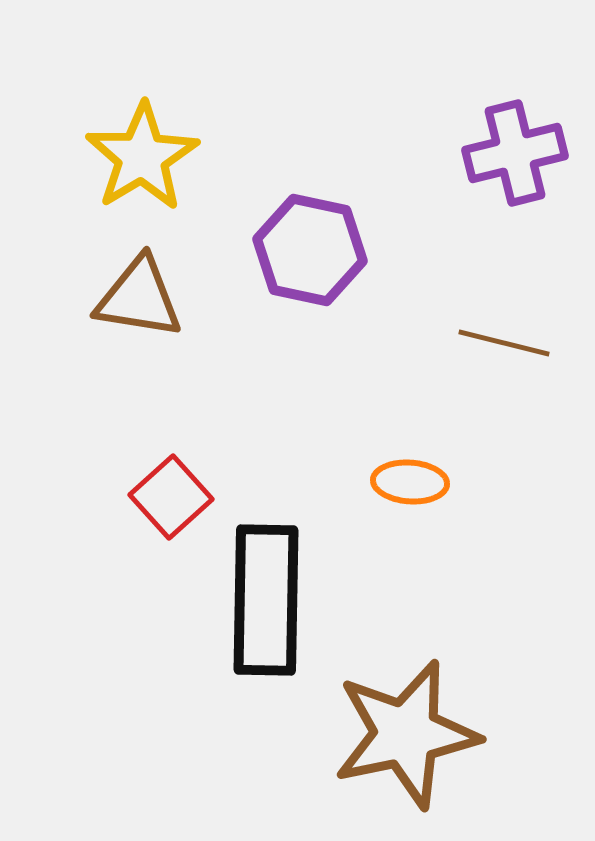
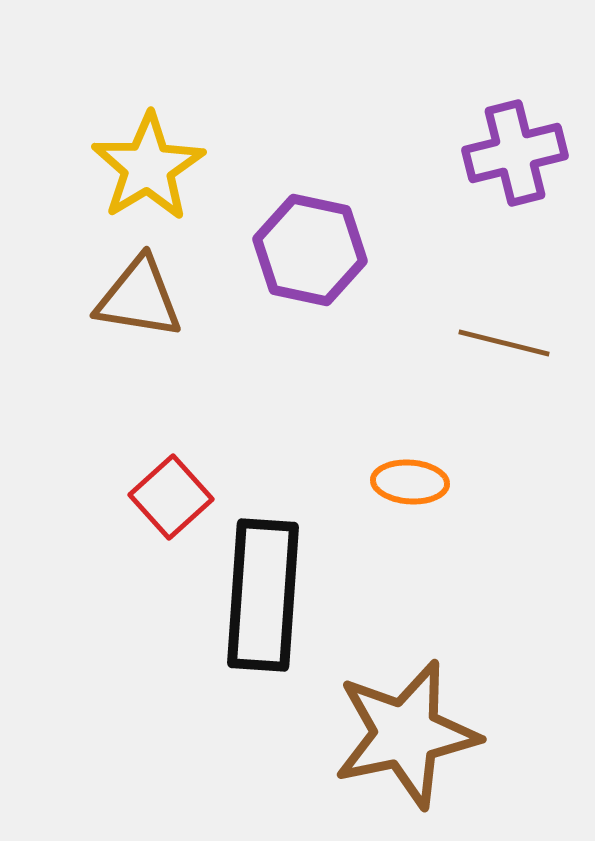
yellow star: moved 6 px right, 10 px down
black rectangle: moved 3 px left, 5 px up; rotated 3 degrees clockwise
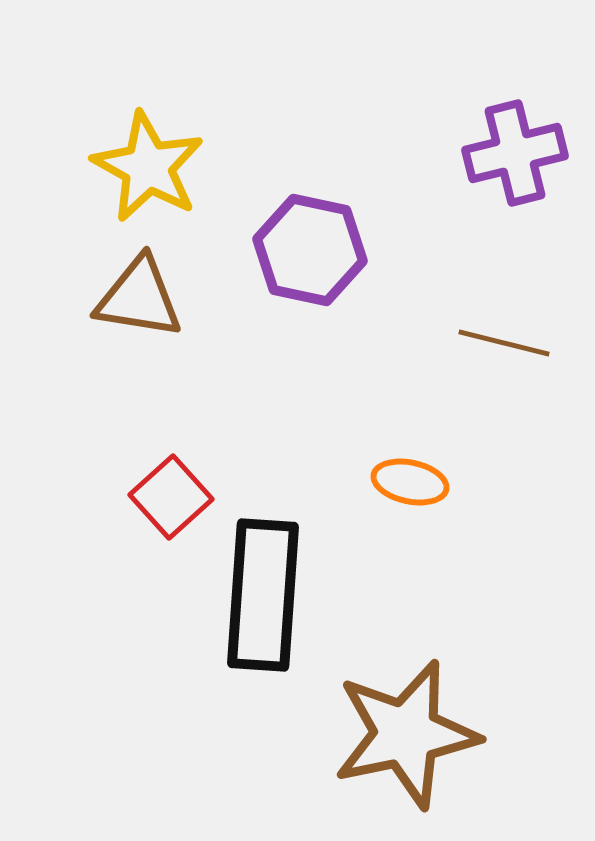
yellow star: rotated 12 degrees counterclockwise
orange ellipse: rotated 8 degrees clockwise
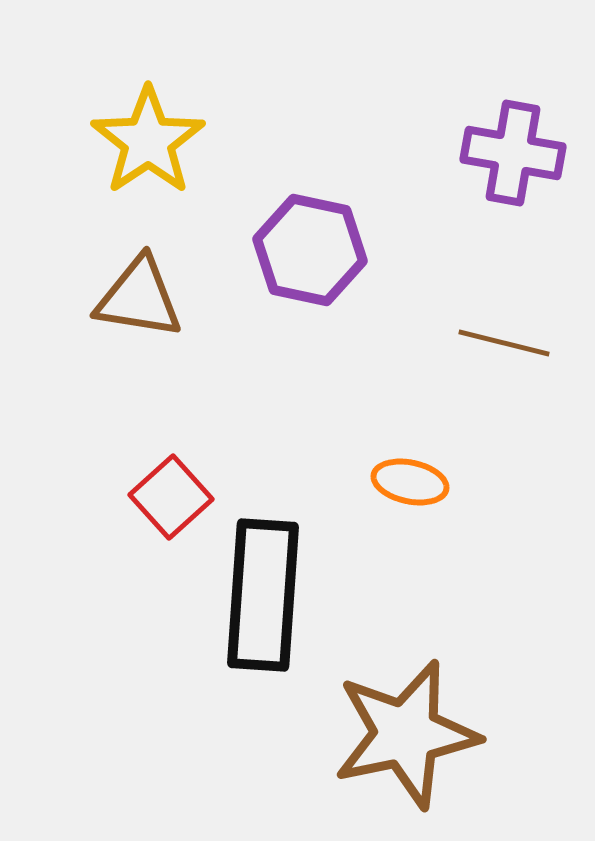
purple cross: moved 2 px left; rotated 24 degrees clockwise
yellow star: moved 26 px up; rotated 9 degrees clockwise
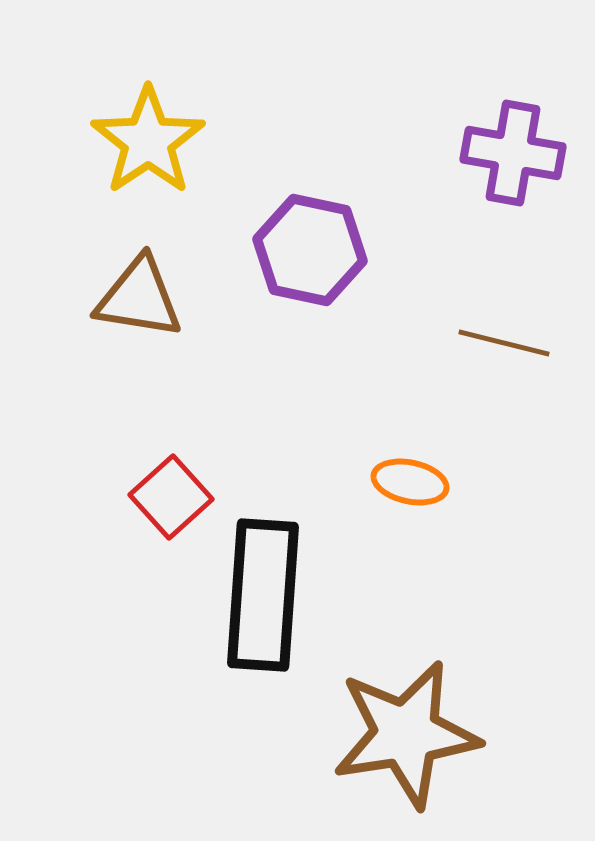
brown star: rotated 3 degrees clockwise
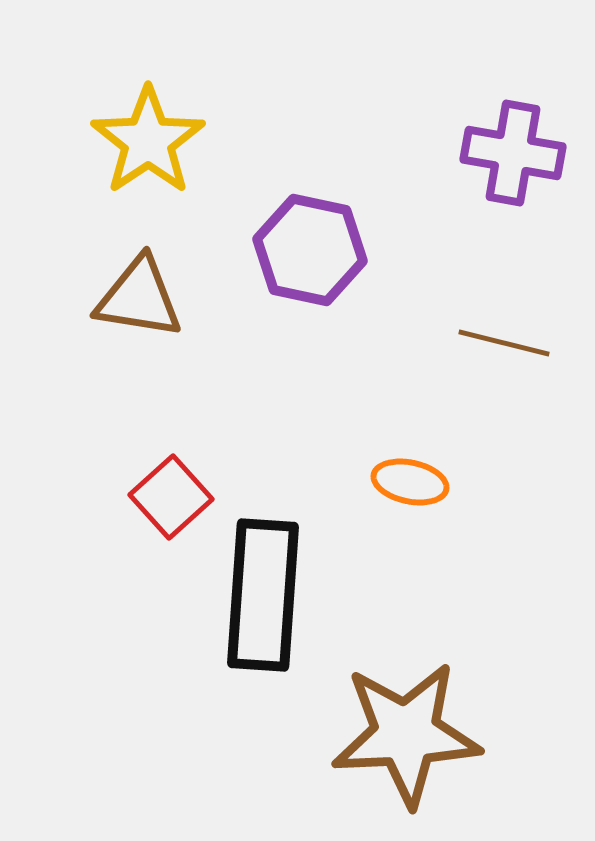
brown star: rotated 6 degrees clockwise
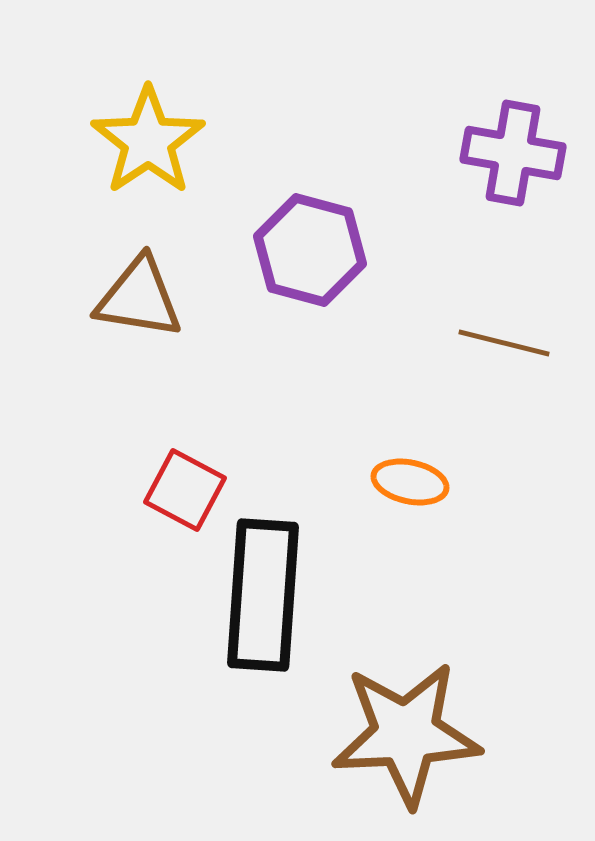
purple hexagon: rotated 3 degrees clockwise
red square: moved 14 px right, 7 px up; rotated 20 degrees counterclockwise
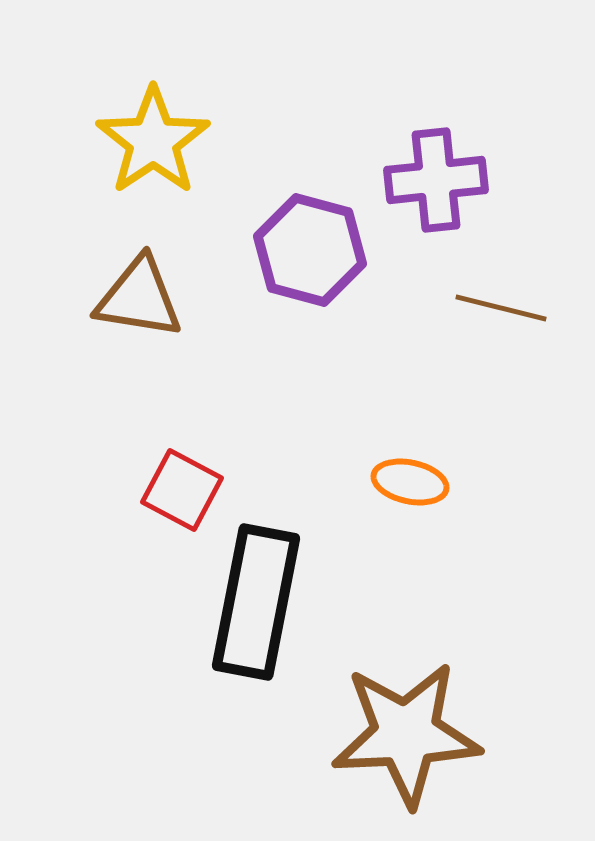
yellow star: moved 5 px right
purple cross: moved 77 px left, 27 px down; rotated 16 degrees counterclockwise
brown line: moved 3 px left, 35 px up
red square: moved 3 px left
black rectangle: moved 7 px left, 7 px down; rotated 7 degrees clockwise
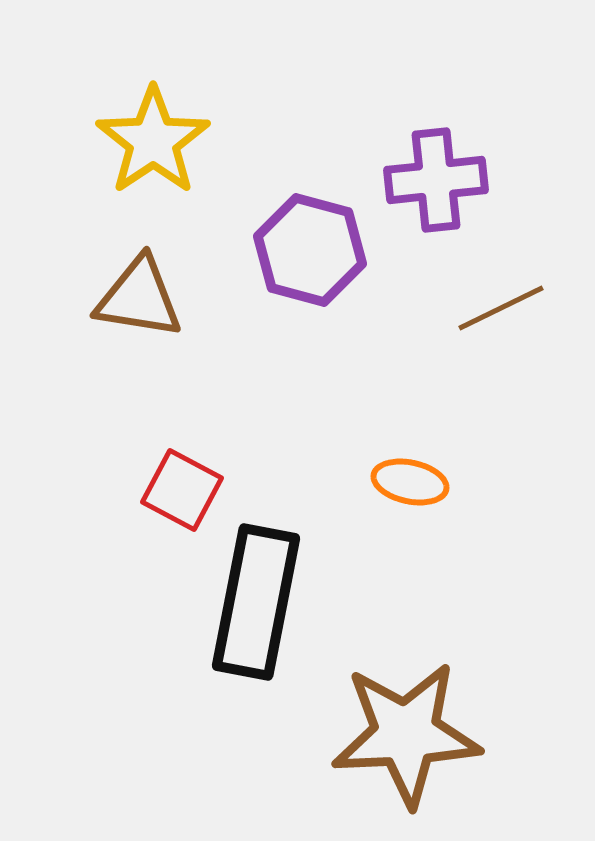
brown line: rotated 40 degrees counterclockwise
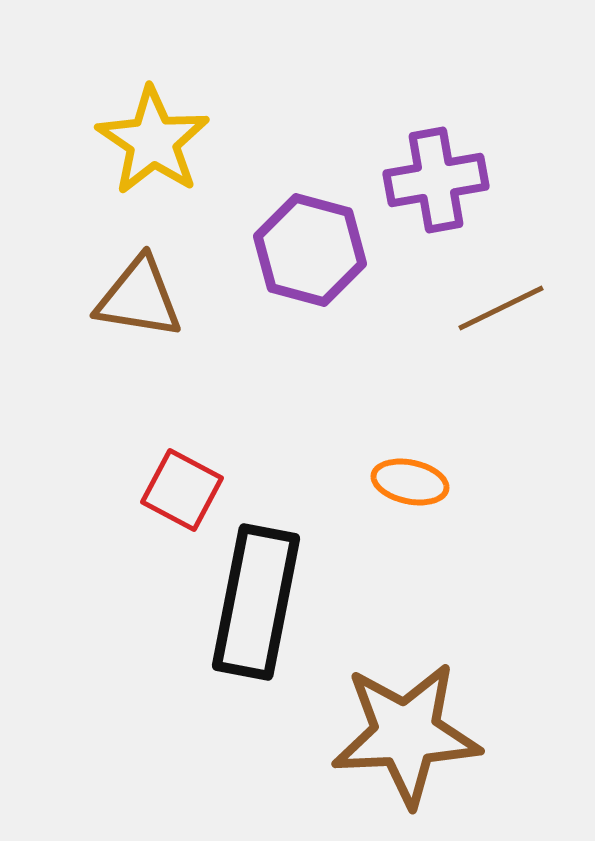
yellow star: rotated 4 degrees counterclockwise
purple cross: rotated 4 degrees counterclockwise
